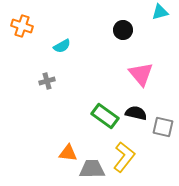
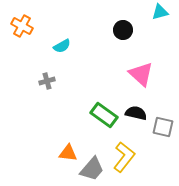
orange cross: rotated 10 degrees clockwise
pink triangle: rotated 8 degrees counterclockwise
green rectangle: moved 1 px left, 1 px up
gray trapezoid: rotated 132 degrees clockwise
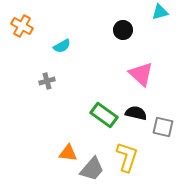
yellow L-shape: moved 3 px right; rotated 20 degrees counterclockwise
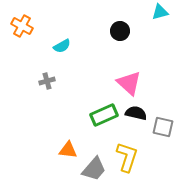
black circle: moved 3 px left, 1 px down
pink triangle: moved 12 px left, 9 px down
green rectangle: rotated 60 degrees counterclockwise
orange triangle: moved 3 px up
gray trapezoid: moved 2 px right
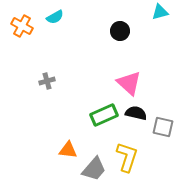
cyan semicircle: moved 7 px left, 29 px up
